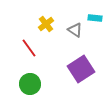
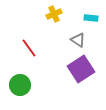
cyan rectangle: moved 4 px left
yellow cross: moved 8 px right, 10 px up; rotated 14 degrees clockwise
gray triangle: moved 3 px right, 10 px down
green circle: moved 10 px left, 1 px down
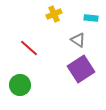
red line: rotated 12 degrees counterclockwise
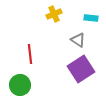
red line: moved 1 px right, 6 px down; rotated 42 degrees clockwise
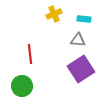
cyan rectangle: moved 7 px left, 1 px down
gray triangle: rotated 28 degrees counterclockwise
green circle: moved 2 px right, 1 px down
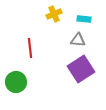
red line: moved 6 px up
green circle: moved 6 px left, 4 px up
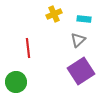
gray triangle: rotated 49 degrees counterclockwise
red line: moved 2 px left
purple square: moved 2 px down
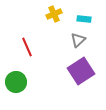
red line: moved 1 px left, 1 px up; rotated 18 degrees counterclockwise
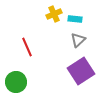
cyan rectangle: moved 9 px left
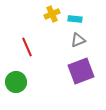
yellow cross: moved 2 px left
gray triangle: rotated 21 degrees clockwise
purple square: rotated 12 degrees clockwise
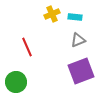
cyan rectangle: moved 2 px up
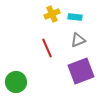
red line: moved 20 px right, 1 px down
